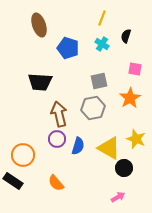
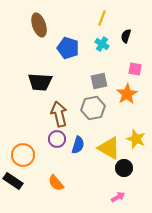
orange star: moved 3 px left, 4 px up
blue semicircle: moved 1 px up
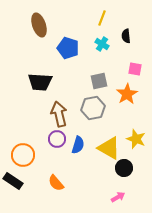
black semicircle: rotated 24 degrees counterclockwise
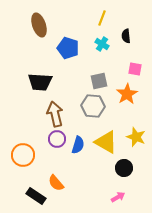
gray hexagon: moved 2 px up; rotated 15 degrees clockwise
brown arrow: moved 4 px left
yellow star: moved 2 px up
yellow triangle: moved 3 px left, 6 px up
black rectangle: moved 23 px right, 15 px down
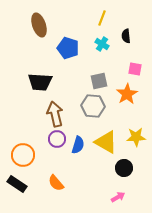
yellow star: rotated 24 degrees counterclockwise
black rectangle: moved 19 px left, 12 px up
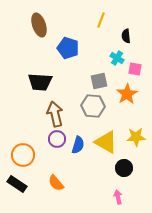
yellow line: moved 1 px left, 2 px down
cyan cross: moved 15 px right, 14 px down
pink arrow: rotated 72 degrees counterclockwise
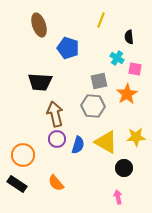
black semicircle: moved 3 px right, 1 px down
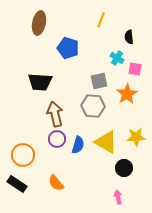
brown ellipse: moved 2 px up; rotated 30 degrees clockwise
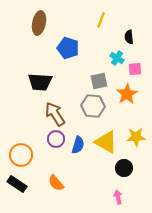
pink square: rotated 16 degrees counterclockwise
brown arrow: rotated 20 degrees counterclockwise
purple circle: moved 1 px left
orange circle: moved 2 px left
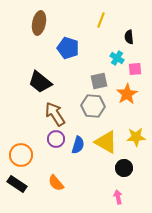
black trapezoid: rotated 35 degrees clockwise
